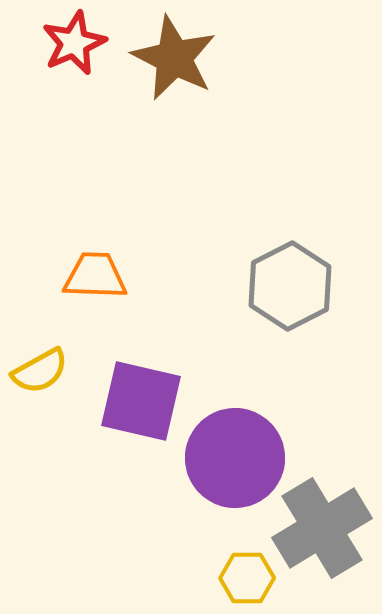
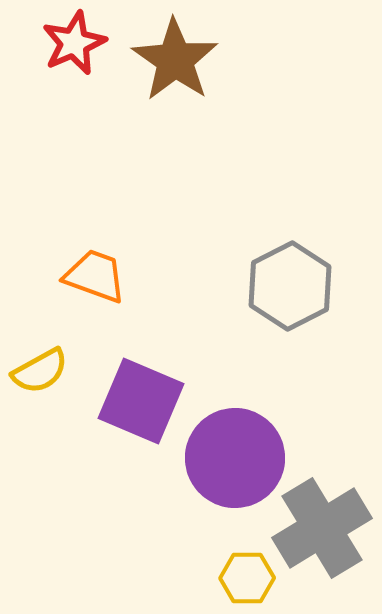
brown star: moved 1 px right, 2 px down; rotated 8 degrees clockwise
orange trapezoid: rotated 18 degrees clockwise
purple square: rotated 10 degrees clockwise
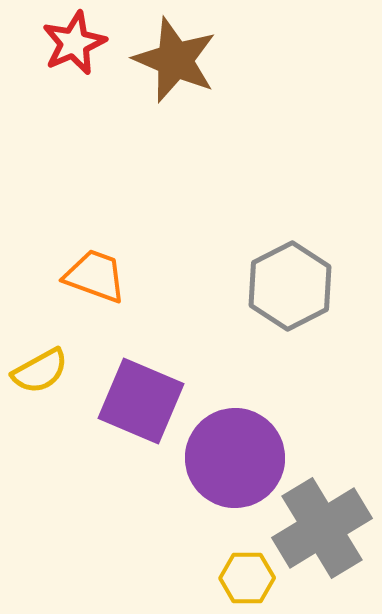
brown star: rotated 12 degrees counterclockwise
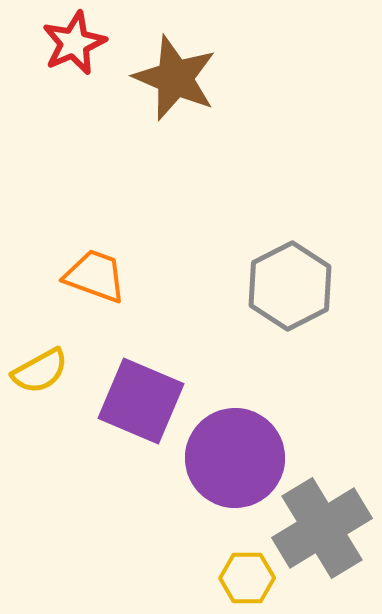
brown star: moved 18 px down
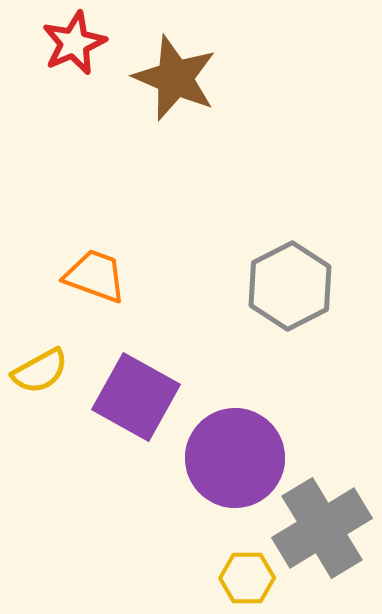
purple square: moved 5 px left, 4 px up; rotated 6 degrees clockwise
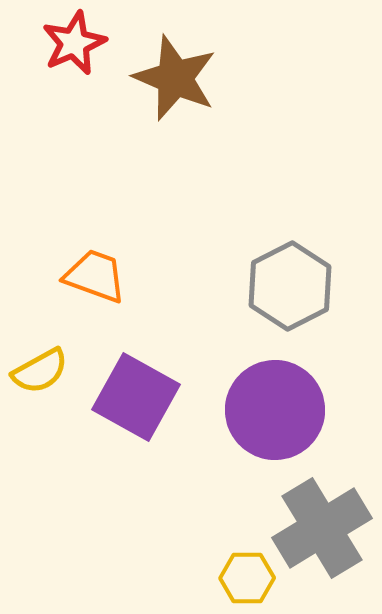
purple circle: moved 40 px right, 48 px up
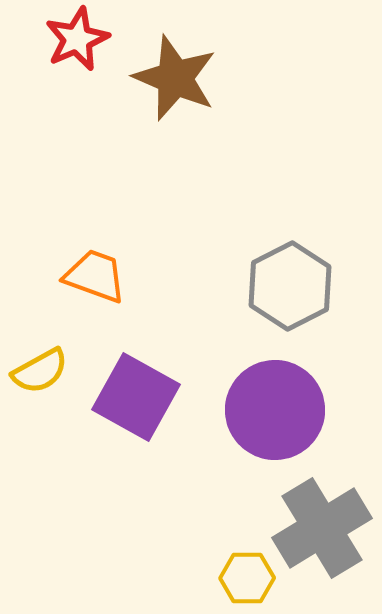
red star: moved 3 px right, 4 px up
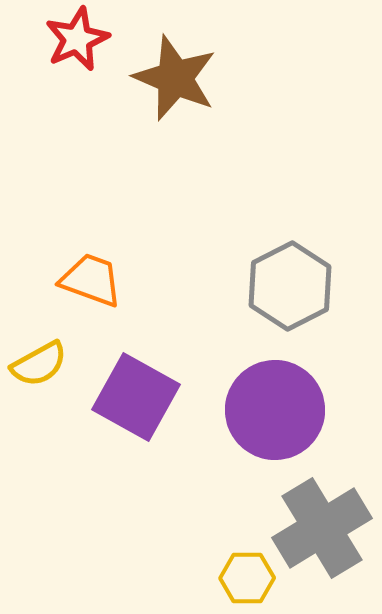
orange trapezoid: moved 4 px left, 4 px down
yellow semicircle: moved 1 px left, 7 px up
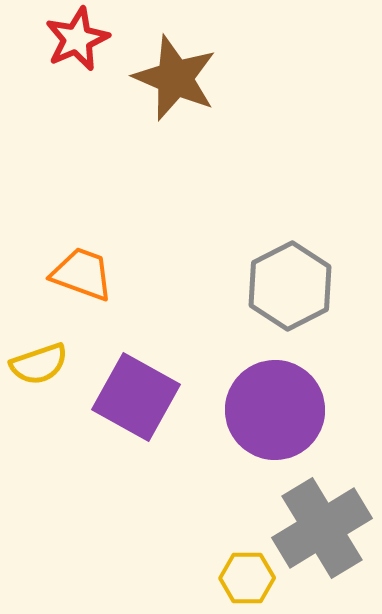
orange trapezoid: moved 9 px left, 6 px up
yellow semicircle: rotated 10 degrees clockwise
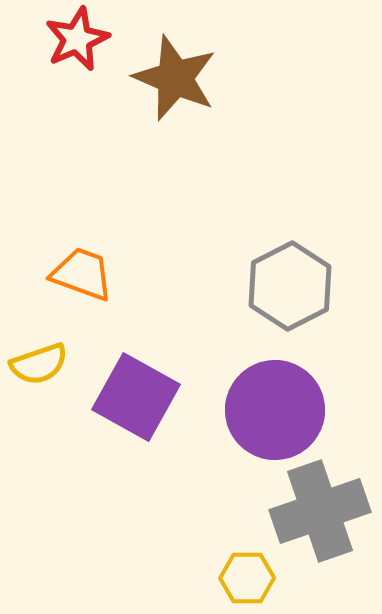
gray cross: moved 2 px left, 17 px up; rotated 12 degrees clockwise
